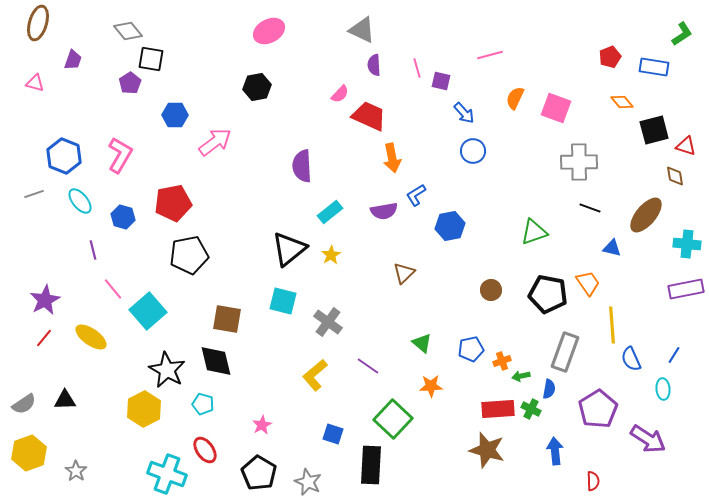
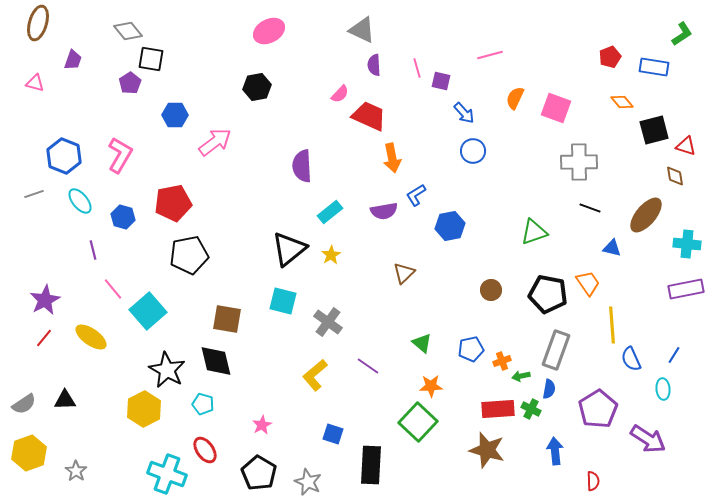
gray rectangle at (565, 352): moved 9 px left, 2 px up
green square at (393, 419): moved 25 px right, 3 px down
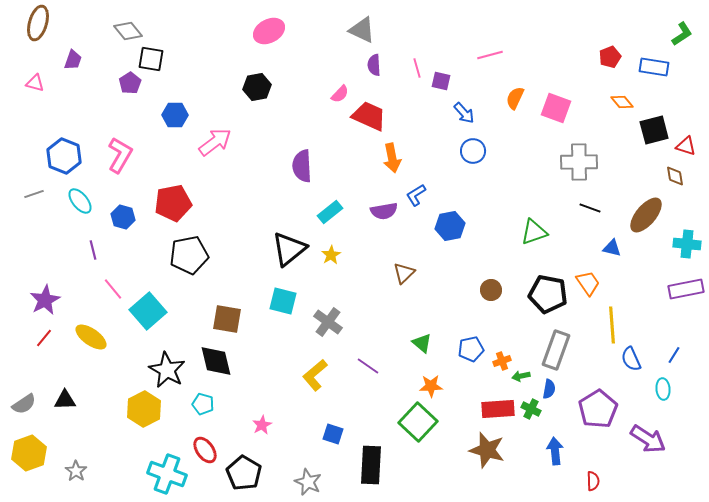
black pentagon at (259, 473): moved 15 px left
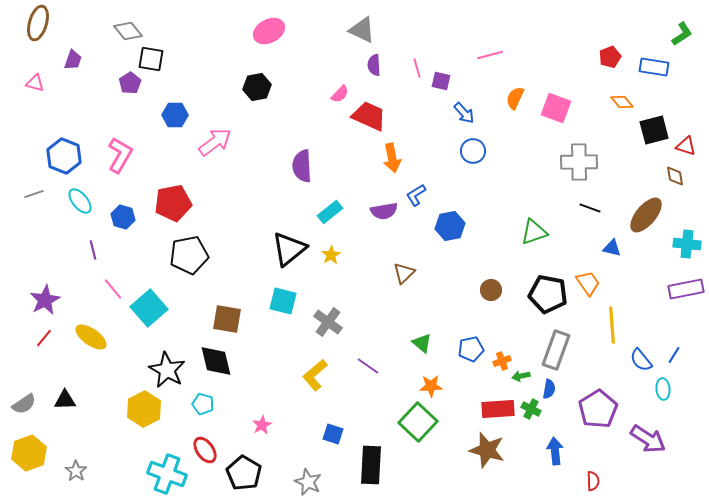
cyan square at (148, 311): moved 1 px right, 3 px up
blue semicircle at (631, 359): moved 10 px right, 1 px down; rotated 15 degrees counterclockwise
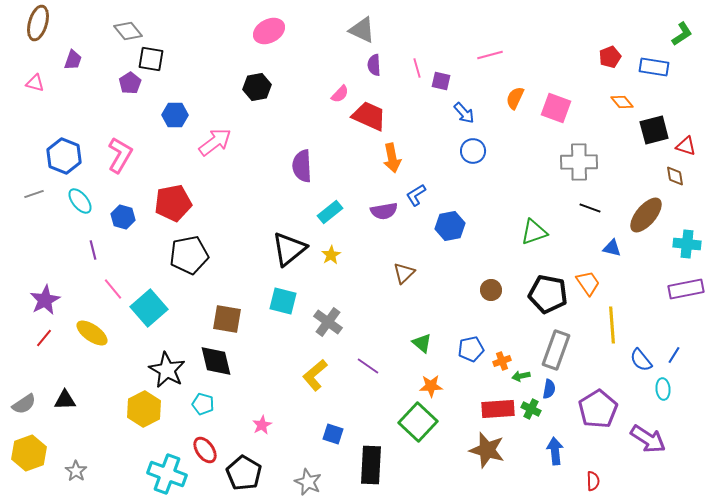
yellow ellipse at (91, 337): moved 1 px right, 4 px up
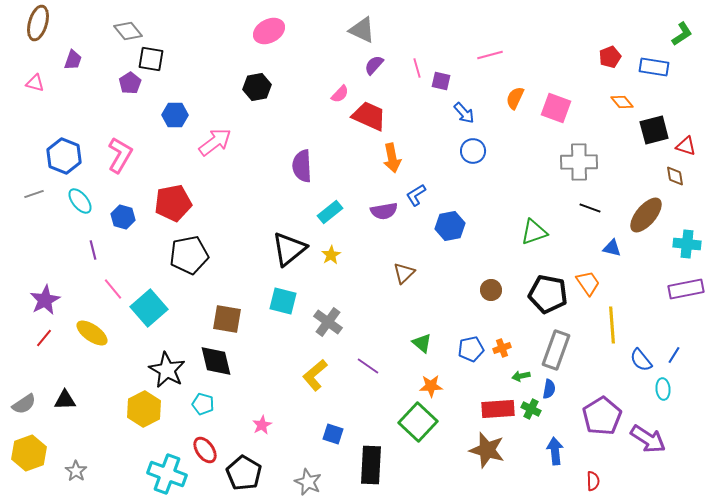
purple semicircle at (374, 65): rotated 45 degrees clockwise
orange cross at (502, 361): moved 13 px up
purple pentagon at (598, 409): moved 4 px right, 7 px down
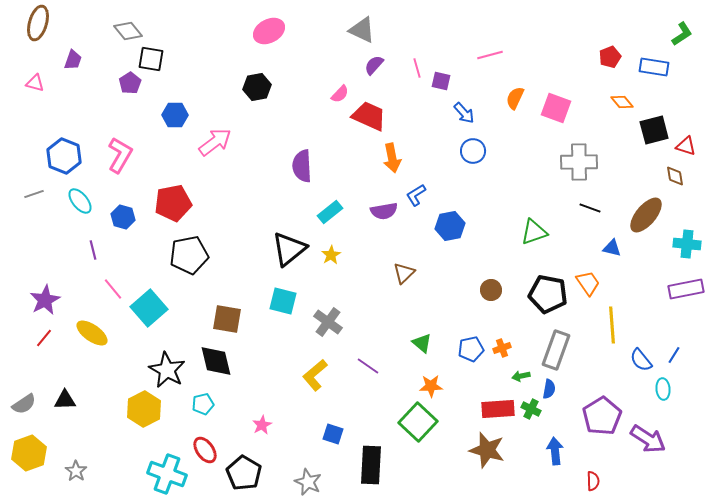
cyan pentagon at (203, 404): rotated 30 degrees counterclockwise
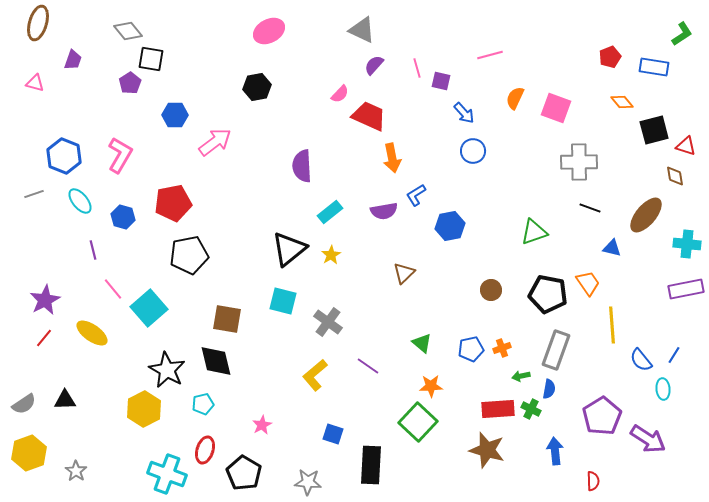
red ellipse at (205, 450): rotated 52 degrees clockwise
gray star at (308, 482): rotated 20 degrees counterclockwise
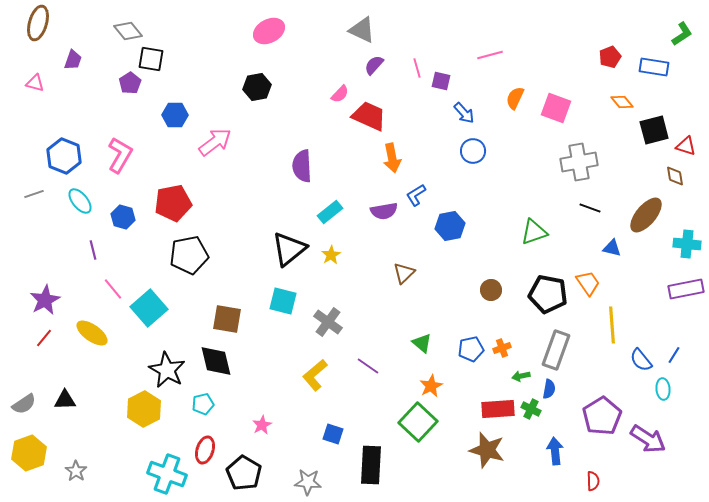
gray cross at (579, 162): rotated 9 degrees counterclockwise
orange star at (431, 386): rotated 25 degrees counterclockwise
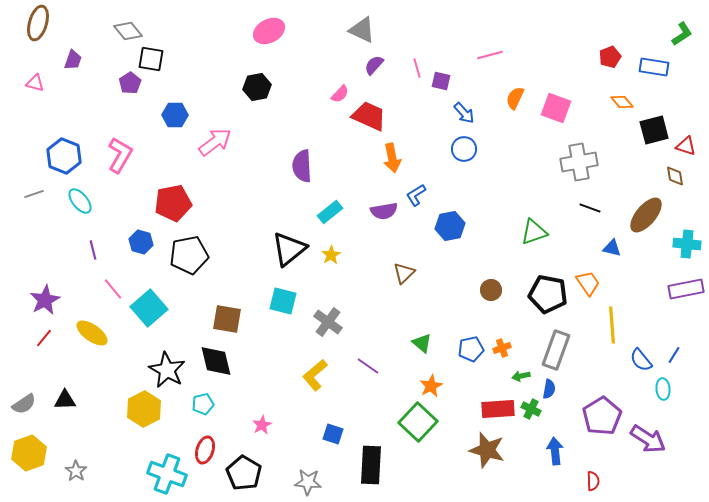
blue circle at (473, 151): moved 9 px left, 2 px up
blue hexagon at (123, 217): moved 18 px right, 25 px down
